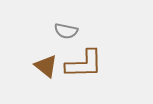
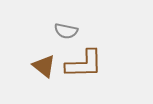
brown triangle: moved 2 px left
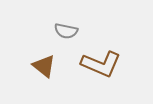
brown L-shape: moved 17 px right; rotated 24 degrees clockwise
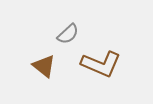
gray semicircle: moved 2 px right, 3 px down; rotated 55 degrees counterclockwise
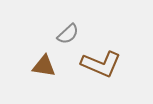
brown triangle: rotated 30 degrees counterclockwise
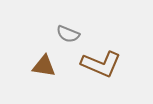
gray semicircle: rotated 65 degrees clockwise
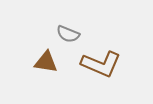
brown triangle: moved 2 px right, 4 px up
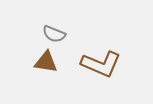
gray semicircle: moved 14 px left
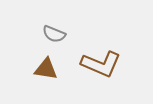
brown triangle: moved 7 px down
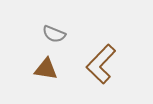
brown L-shape: rotated 111 degrees clockwise
